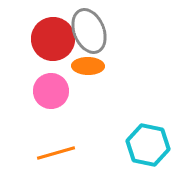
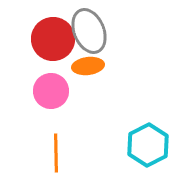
orange ellipse: rotated 8 degrees counterclockwise
cyan hexagon: rotated 21 degrees clockwise
orange line: rotated 75 degrees counterclockwise
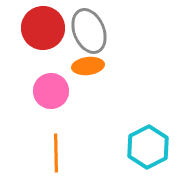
red circle: moved 10 px left, 11 px up
cyan hexagon: moved 2 px down
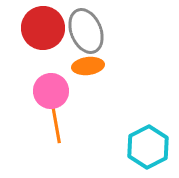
gray ellipse: moved 3 px left
orange line: moved 29 px up; rotated 9 degrees counterclockwise
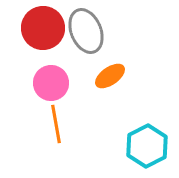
orange ellipse: moved 22 px right, 10 px down; rotated 28 degrees counterclockwise
pink circle: moved 8 px up
cyan hexagon: moved 1 px left, 1 px up
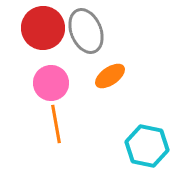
cyan hexagon: rotated 21 degrees counterclockwise
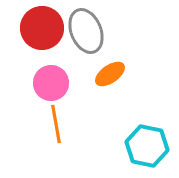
red circle: moved 1 px left
orange ellipse: moved 2 px up
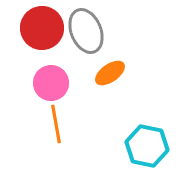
orange ellipse: moved 1 px up
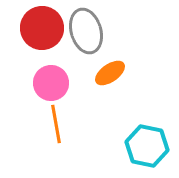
gray ellipse: rotated 6 degrees clockwise
